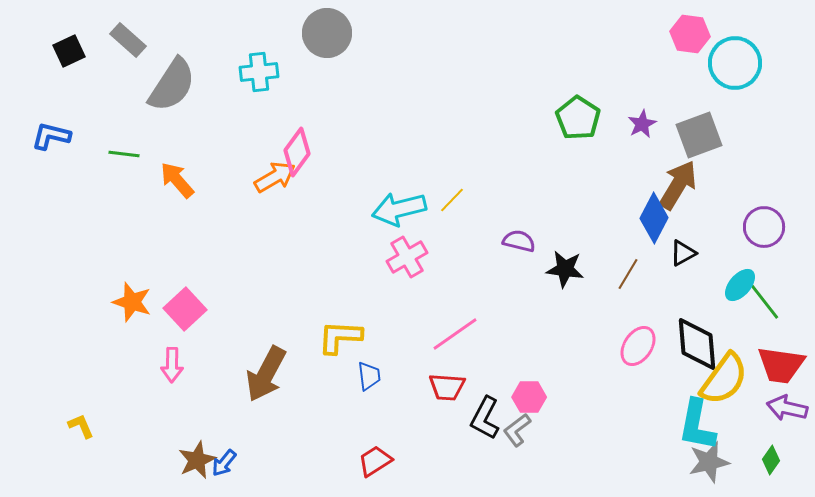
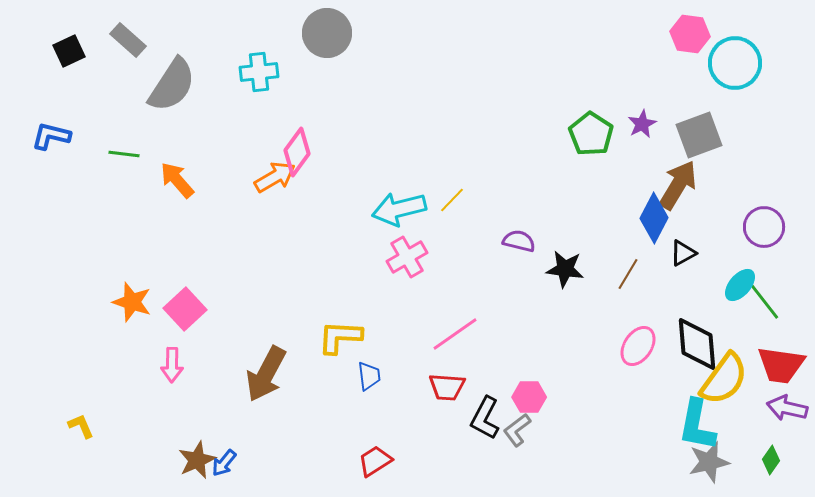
green pentagon at (578, 118): moved 13 px right, 16 px down
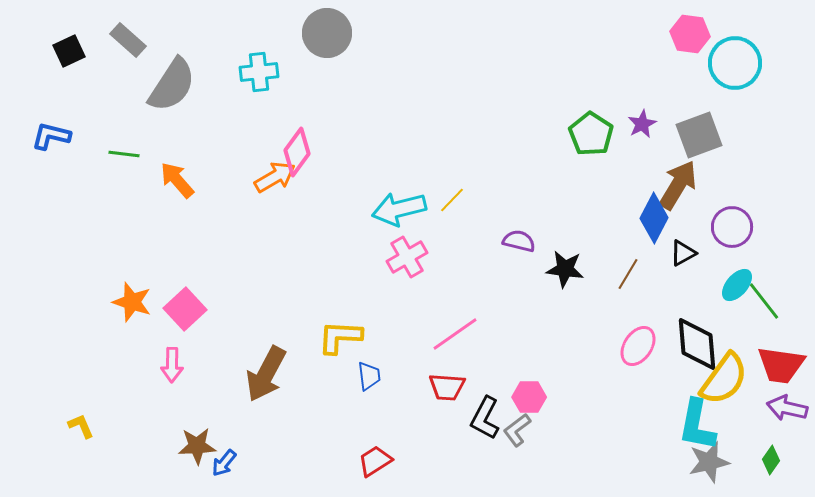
purple circle at (764, 227): moved 32 px left
cyan ellipse at (740, 285): moved 3 px left
brown star at (197, 460): moved 14 px up; rotated 21 degrees clockwise
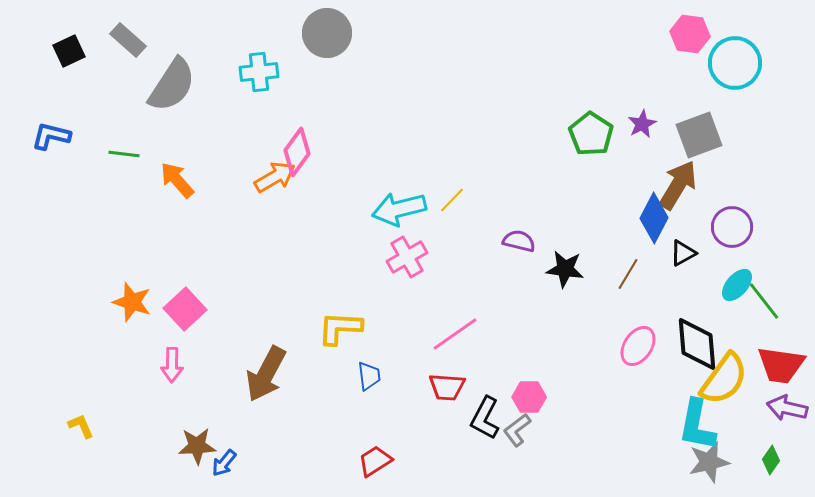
yellow L-shape at (340, 337): moved 9 px up
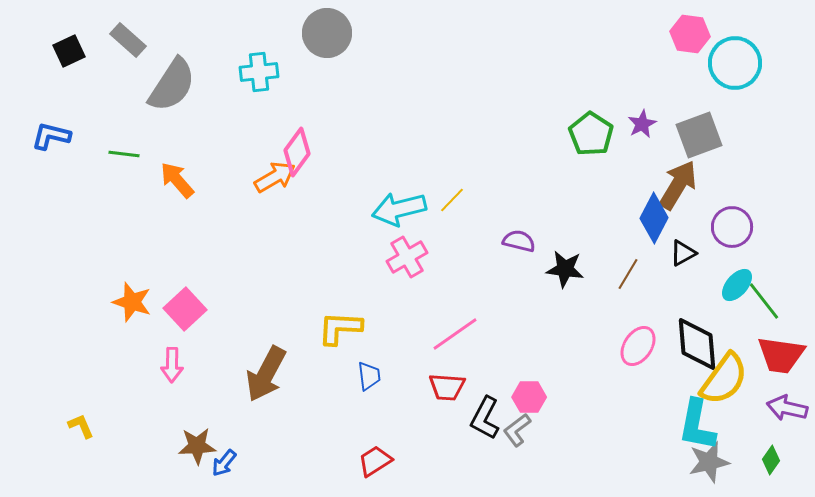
red trapezoid at (781, 365): moved 10 px up
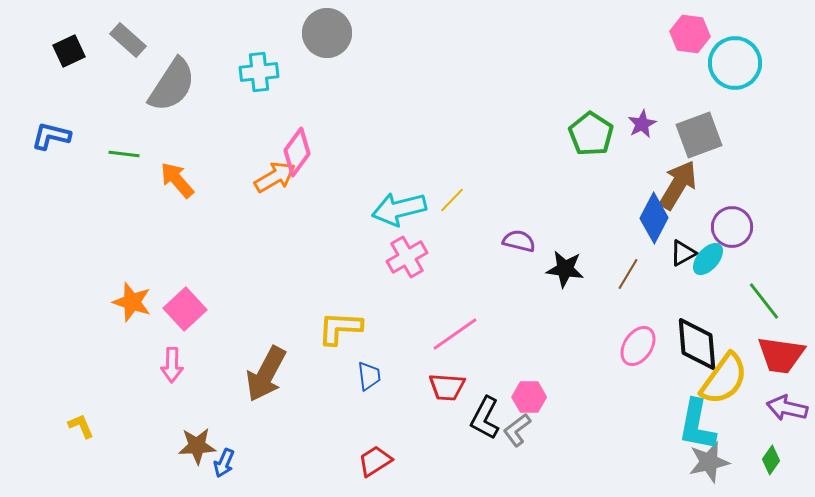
cyan ellipse at (737, 285): moved 29 px left, 26 px up
blue arrow at (224, 463): rotated 16 degrees counterclockwise
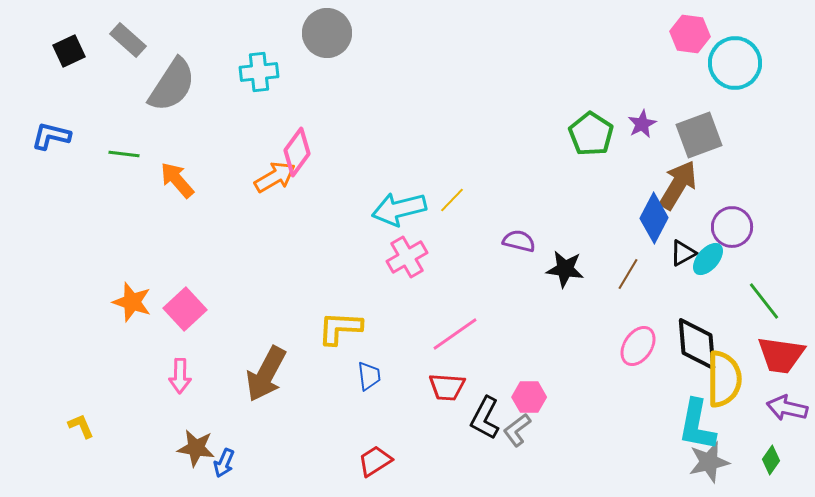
pink arrow at (172, 365): moved 8 px right, 11 px down
yellow semicircle at (724, 379): rotated 36 degrees counterclockwise
brown star at (197, 446): moved 1 px left, 2 px down; rotated 12 degrees clockwise
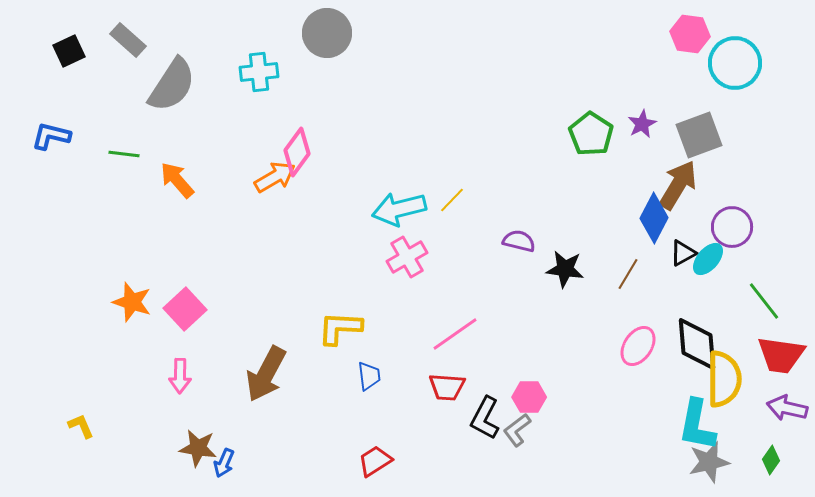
brown star at (196, 448): moved 2 px right
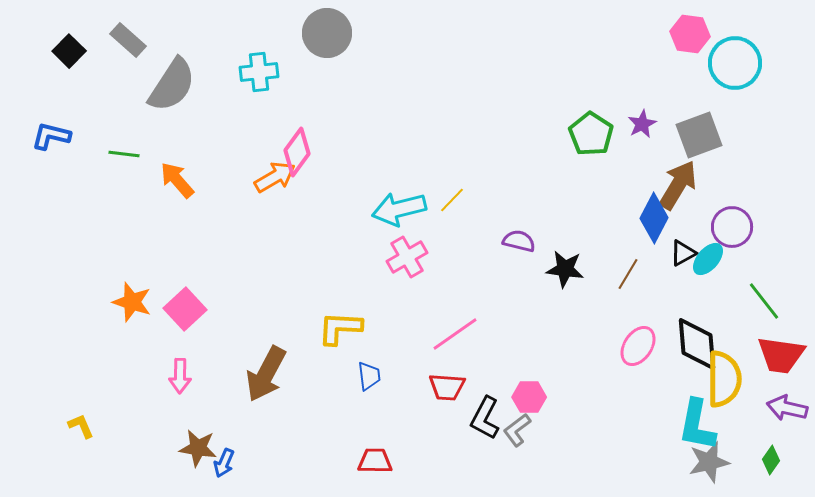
black square at (69, 51): rotated 20 degrees counterclockwise
red trapezoid at (375, 461): rotated 33 degrees clockwise
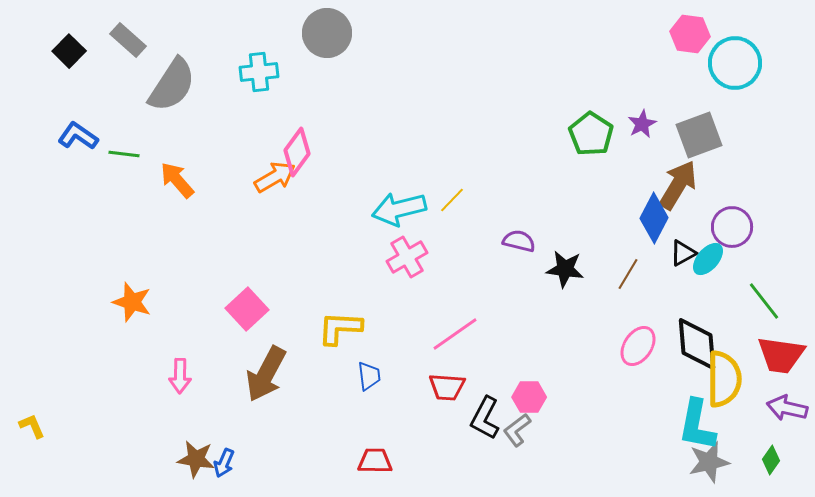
blue L-shape at (51, 136): moved 27 px right; rotated 21 degrees clockwise
pink square at (185, 309): moved 62 px right
yellow L-shape at (81, 426): moved 49 px left
brown star at (198, 448): moved 2 px left, 11 px down
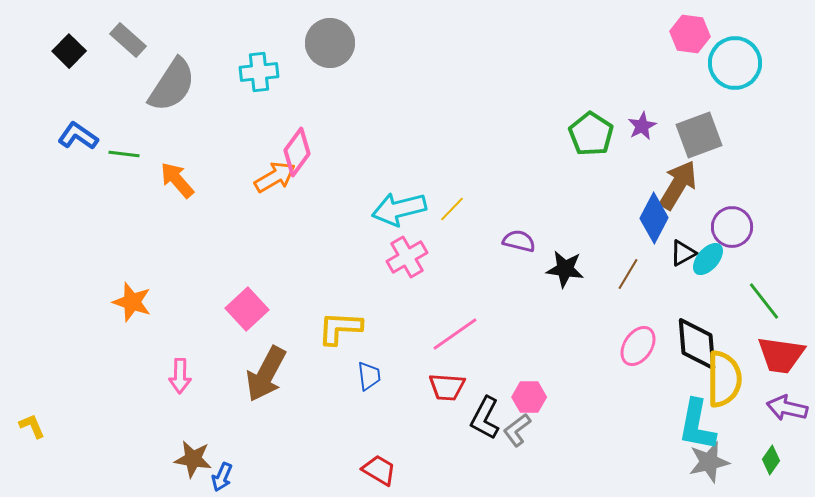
gray circle at (327, 33): moved 3 px right, 10 px down
purple star at (642, 124): moved 2 px down
yellow line at (452, 200): moved 9 px down
brown star at (196, 459): moved 3 px left
red trapezoid at (375, 461): moved 4 px right, 9 px down; rotated 30 degrees clockwise
blue arrow at (224, 463): moved 2 px left, 14 px down
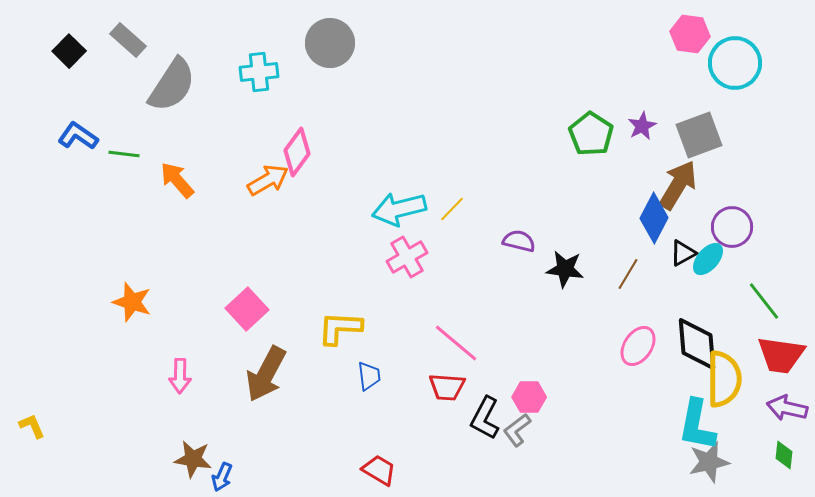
orange arrow at (275, 177): moved 7 px left, 3 px down
pink line at (455, 334): moved 1 px right, 9 px down; rotated 75 degrees clockwise
green diamond at (771, 460): moved 13 px right, 5 px up; rotated 28 degrees counterclockwise
